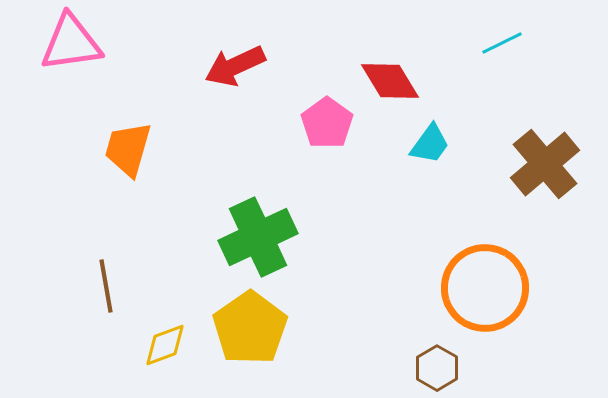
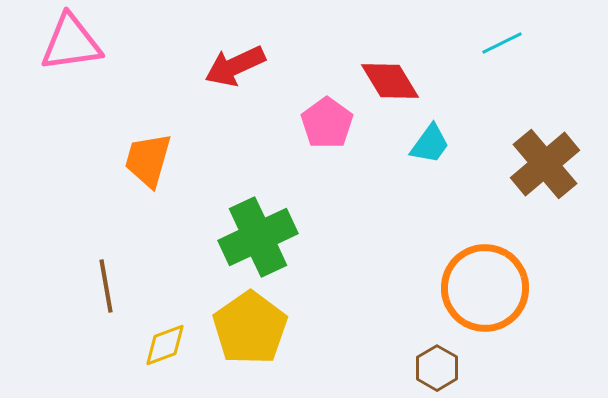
orange trapezoid: moved 20 px right, 11 px down
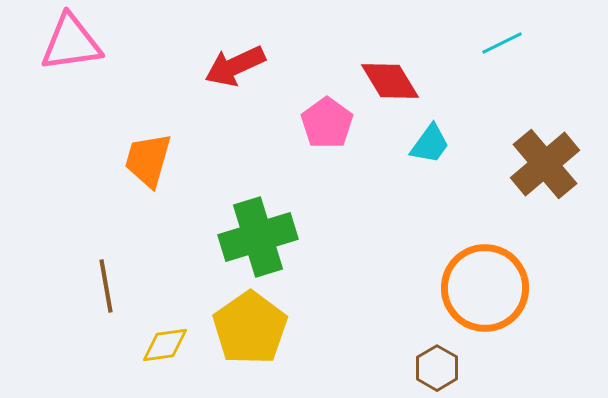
green cross: rotated 8 degrees clockwise
yellow diamond: rotated 12 degrees clockwise
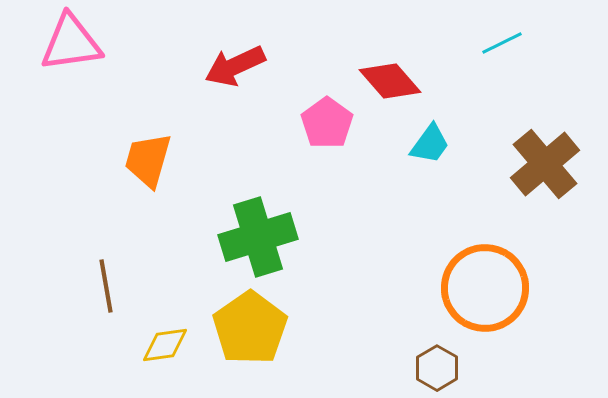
red diamond: rotated 10 degrees counterclockwise
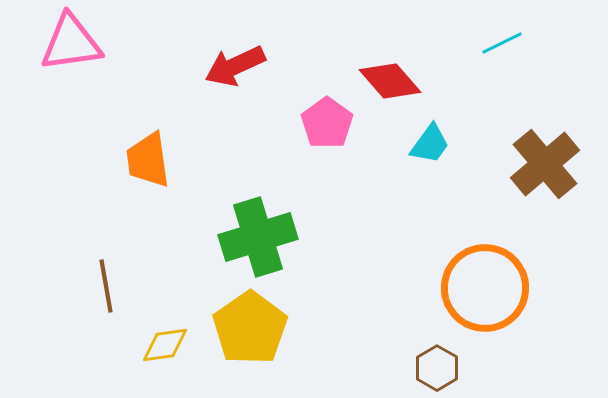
orange trapezoid: rotated 24 degrees counterclockwise
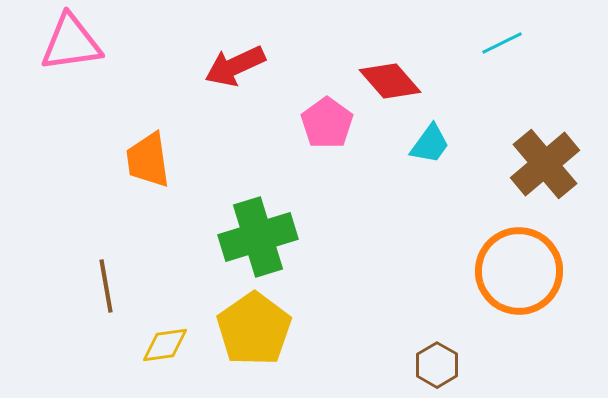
orange circle: moved 34 px right, 17 px up
yellow pentagon: moved 4 px right, 1 px down
brown hexagon: moved 3 px up
